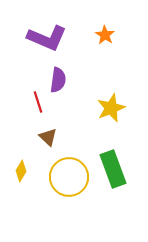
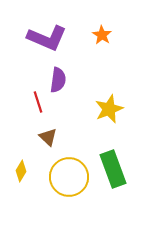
orange star: moved 3 px left
yellow star: moved 2 px left, 1 px down
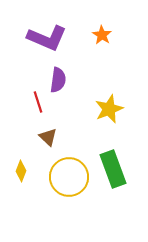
yellow diamond: rotated 10 degrees counterclockwise
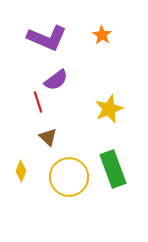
purple semicircle: moved 2 px left; rotated 45 degrees clockwise
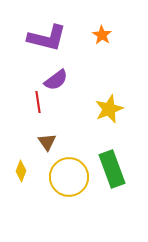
purple L-shape: rotated 9 degrees counterclockwise
red line: rotated 10 degrees clockwise
brown triangle: moved 1 px left, 5 px down; rotated 12 degrees clockwise
green rectangle: moved 1 px left
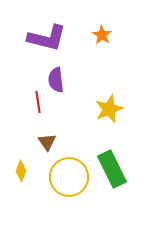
purple semicircle: rotated 120 degrees clockwise
green rectangle: rotated 6 degrees counterclockwise
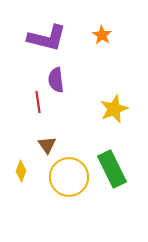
yellow star: moved 5 px right
brown triangle: moved 3 px down
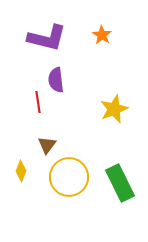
brown triangle: rotated 12 degrees clockwise
green rectangle: moved 8 px right, 14 px down
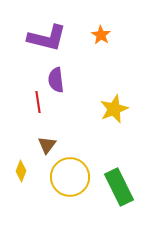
orange star: moved 1 px left
yellow circle: moved 1 px right
green rectangle: moved 1 px left, 4 px down
